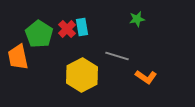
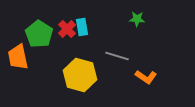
green star: rotated 14 degrees clockwise
yellow hexagon: moved 2 px left; rotated 16 degrees counterclockwise
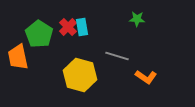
red cross: moved 1 px right, 2 px up
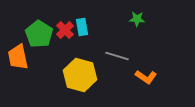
red cross: moved 3 px left, 3 px down
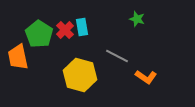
green star: rotated 14 degrees clockwise
gray line: rotated 10 degrees clockwise
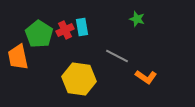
red cross: rotated 18 degrees clockwise
yellow hexagon: moved 1 px left, 4 px down; rotated 8 degrees counterclockwise
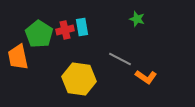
red cross: rotated 12 degrees clockwise
gray line: moved 3 px right, 3 px down
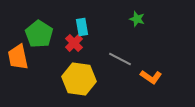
red cross: moved 9 px right, 13 px down; rotated 30 degrees counterclockwise
orange L-shape: moved 5 px right
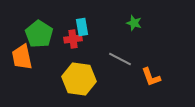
green star: moved 3 px left, 4 px down
red cross: moved 1 px left, 4 px up; rotated 36 degrees clockwise
orange trapezoid: moved 4 px right
orange L-shape: rotated 35 degrees clockwise
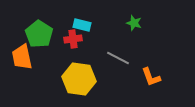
cyan rectangle: moved 2 px up; rotated 66 degrees counterclockwise
gray line: moved 2 px left, 1 px up
